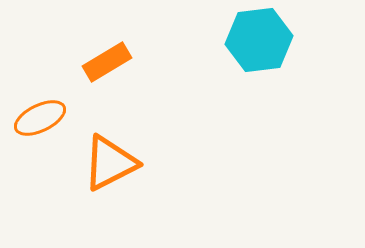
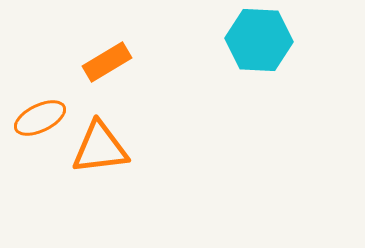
cyan hexagon: rotated 10 degrees clockwise
orange triangle: moved 10 px left, 15 px up; rotated 20 degrees clockwise
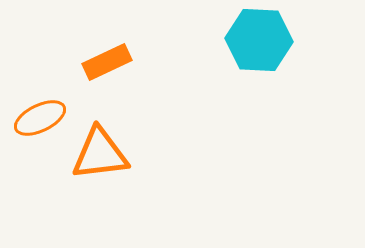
orange rectangle: rotated 6 degrees clockwise
orange triangle: moved 6 px down
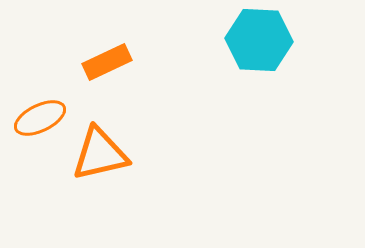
orange triangle: rotated 6 degrees counterclockwise
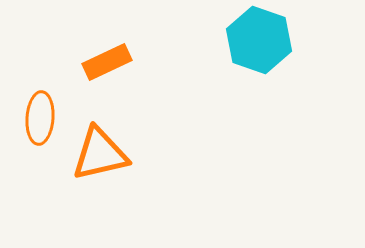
cyan hexagon: rotated 16 degrees clockwise
orange ellipse: rotated 60 degrees counterclockwise
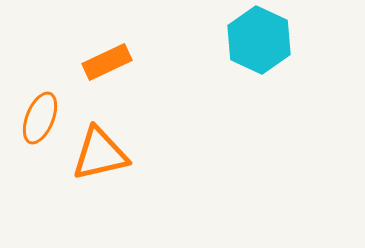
cyan hexagon: rotated 6 degrees clockwise
orange ellipse: rotated 18 degrees clockwise
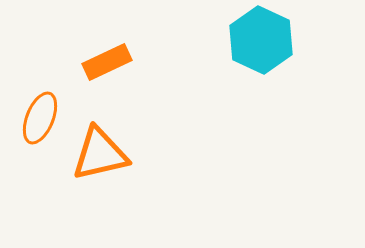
cyan hexagon: moved 2 px right
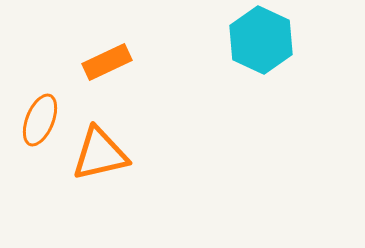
orange ellipse: moved 2 px down
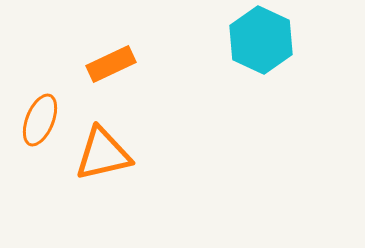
orange rectangle: moved 4 px right, 2 px down
orange triangle: moved 3 px right
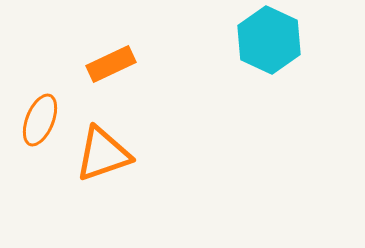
cyan hexagon: moved 8 px right
orange triangle: rotated 6 degrees counterclockwise
